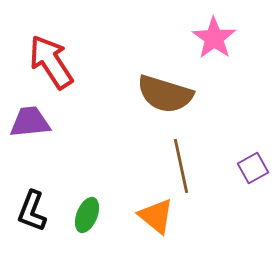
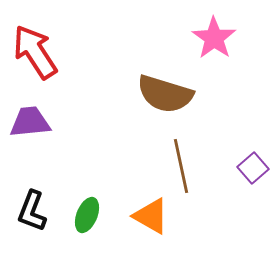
red arrow: moved 16 px left, 10 px up
purple square: rotated 12 degrees counterclockwise
orange triangle: moved 5 px left; rotated 9 degrees counterclockwise
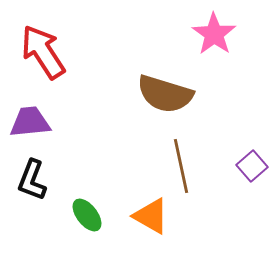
pink star: moved 4 px up
red arrow: moved 8 px right
purple square: moved 1 px left, 2 px up
black L-shape: moved 31 px up
green ellipse: rotated 60 degrees counterclockwise
